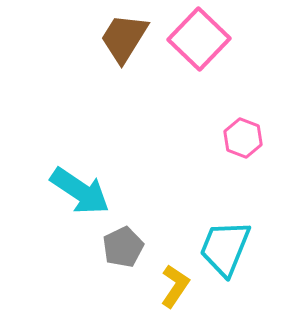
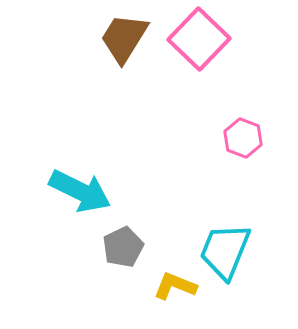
cyan arrow: rotated 8 degrees counterclockwise
cyan trapezoid: moved 3 px down
yellow L-shape: rotated 102 degrees counterclockwise
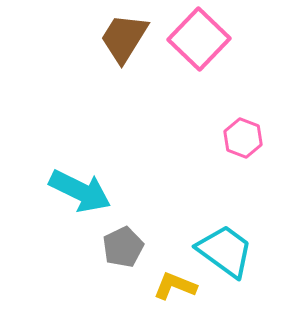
cyan trapezoid: rotated 104 degrees clockwise
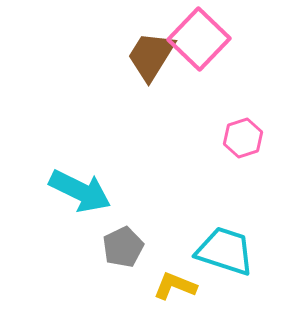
brown trapezoid: moved 27 px right, 18 px down
pink hexagon: rotated 21 degrees clockwise
cyan trapezoid: rotated 18 degrees counterclockwise
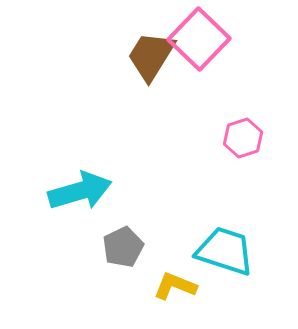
cyan arrow: rotated 42 degrees counterclockwise
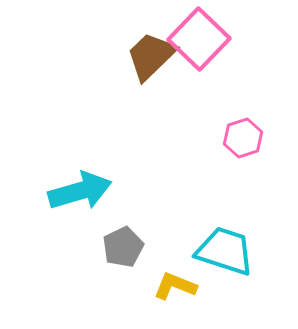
brown trapezoid: rotated 14 degrees clockwise
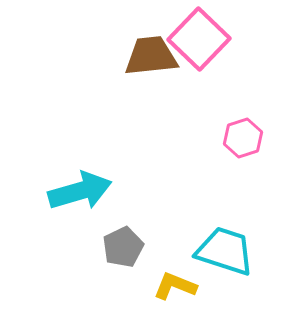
brown trapezoid: rotated 38 degrees clockwise
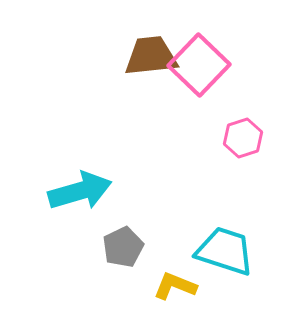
pink square: moved 26 px down
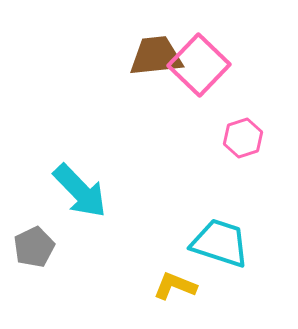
brown trapezoid: moved 5 px right
cyan arrow: rotated 62 degrees clockwise
gray pentagon: moved 89 px left
cyan trapezoid: moved 5 px left, 8 px up
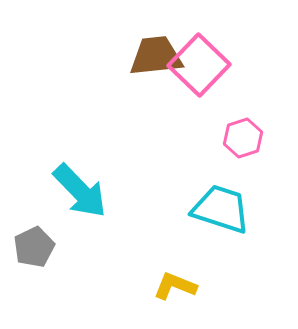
cyan trapezoid: moved 1 px right, 34 px up
